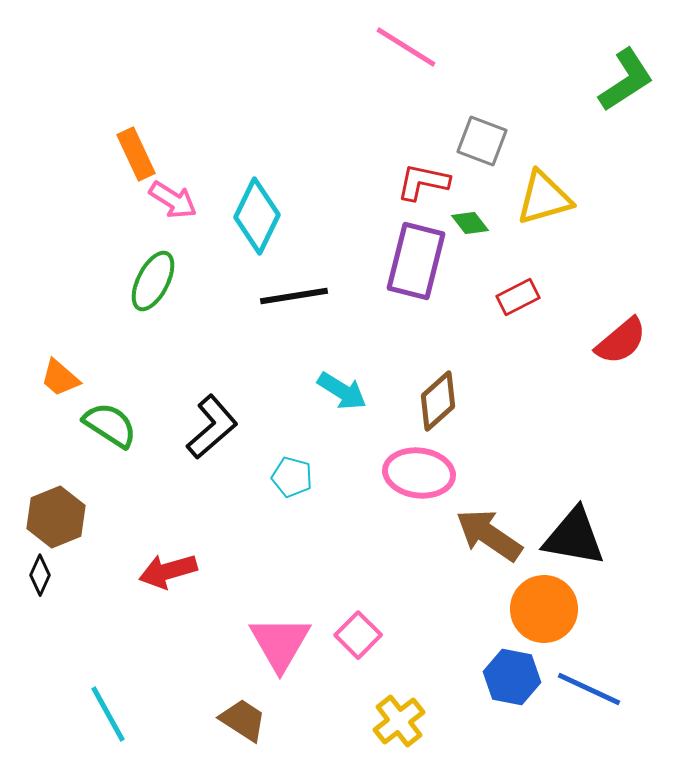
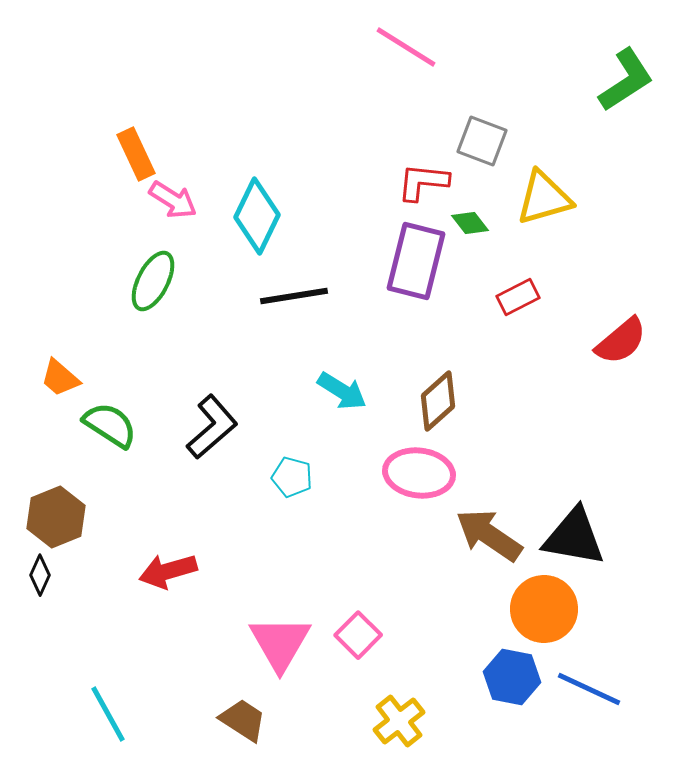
red L-shape: rotated 6 degrees counterclockwise
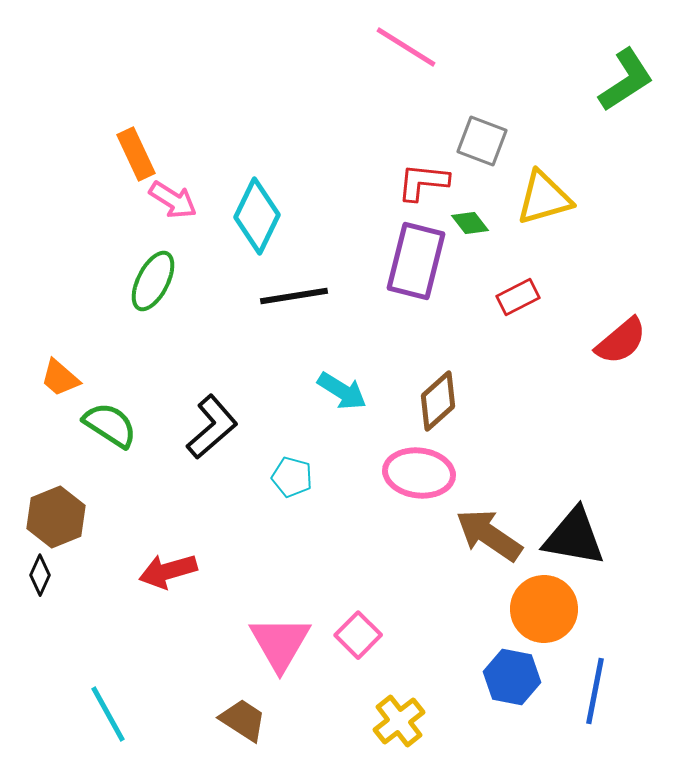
blue line: moved 6 px right, 2 px down; rotated 76 degrees clockwise
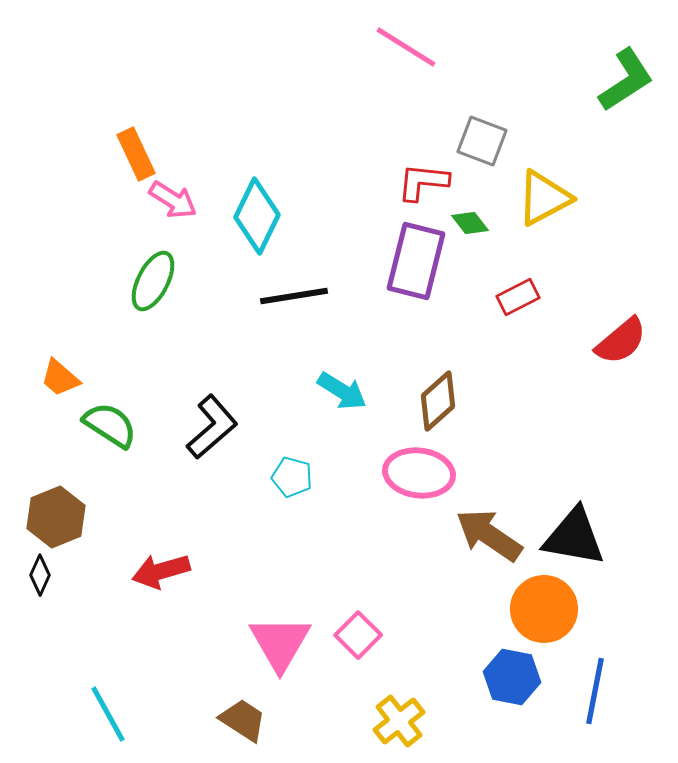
yellow triangle: rotated 12 degrees counterclockwise
red arrow: moved 7 px left
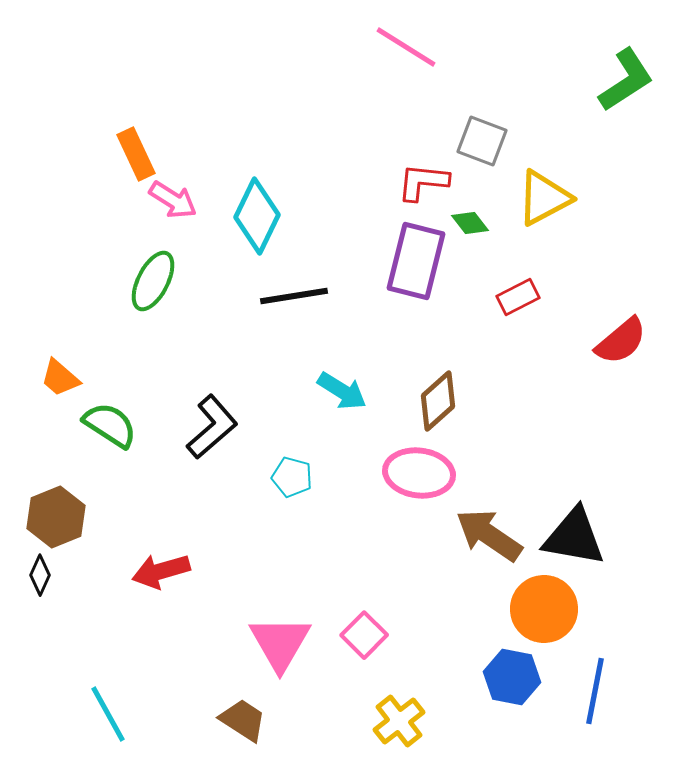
pink square: moved 6 px right
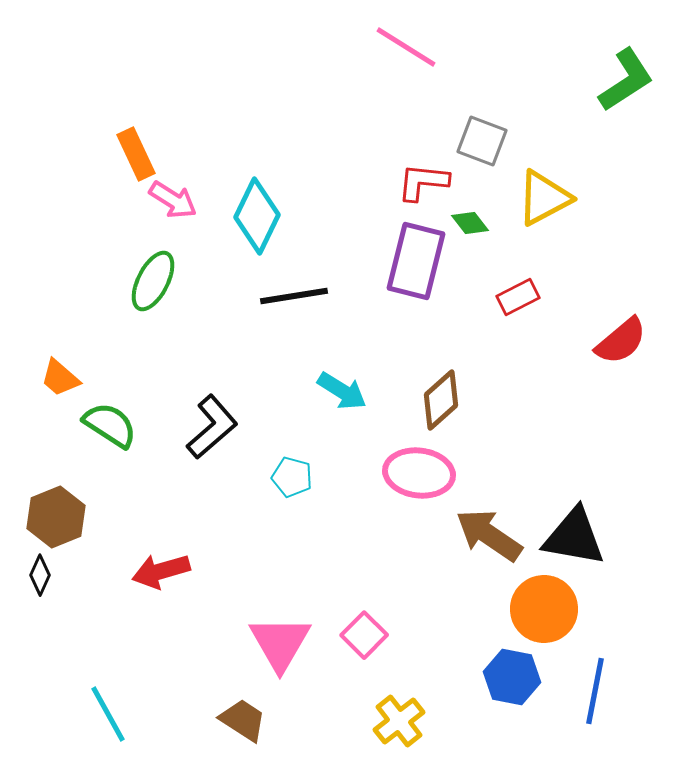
brown diamond: moved 3 px right, 1 px up
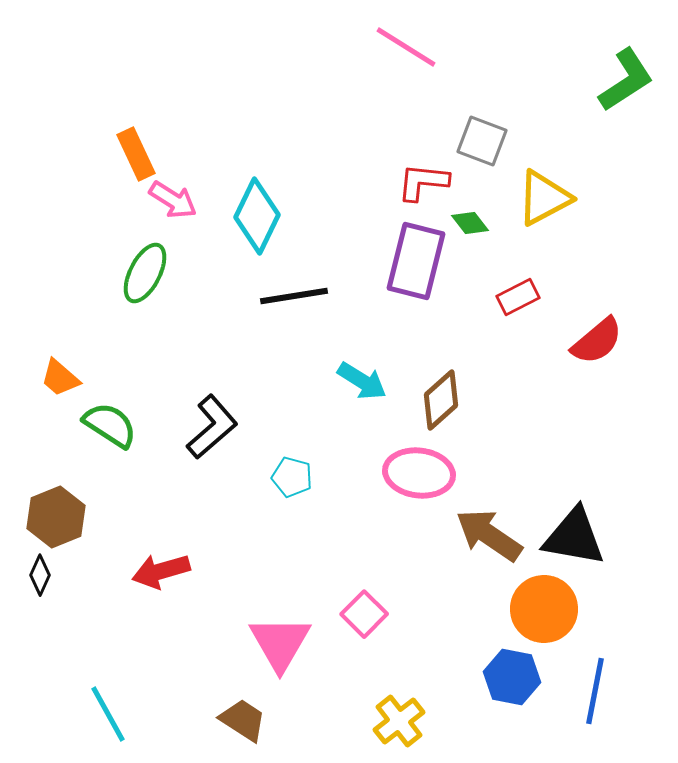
green ellipse: moved 8 px left, 8 px up
red semicircle: moved 24 px left
cyan arrow: moved 20 px right, 10 px up
pink square: moved 21 px up
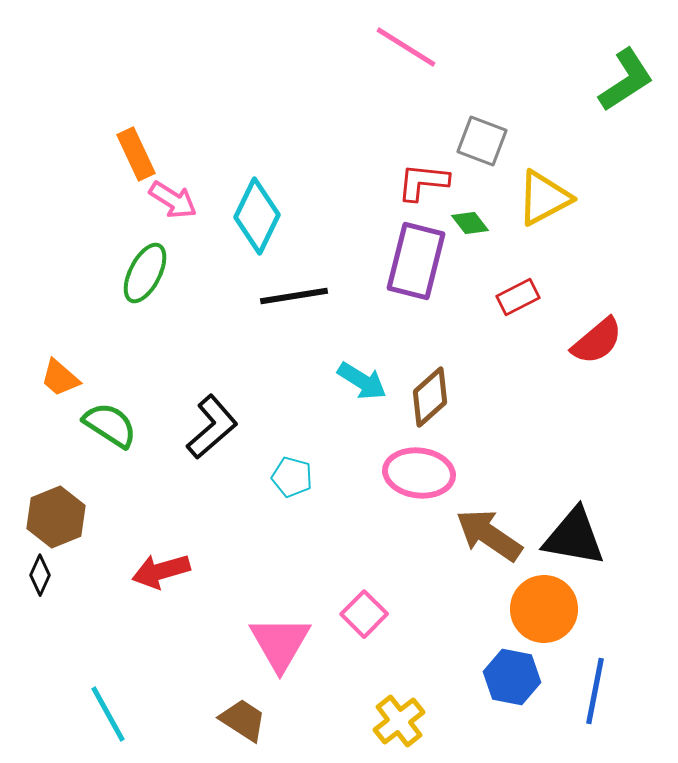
brown diamond: moved 11 px left, 3 px up
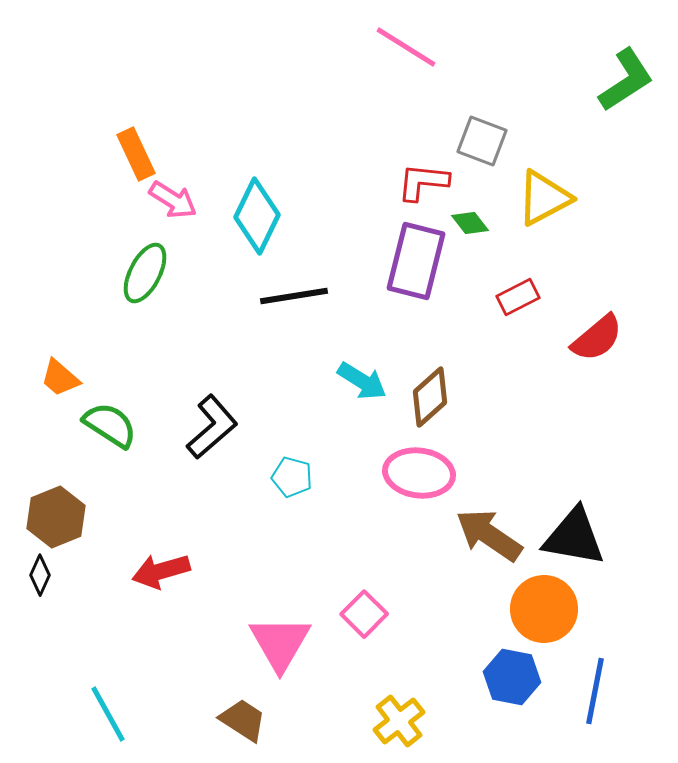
red semicircle: moved 3 px up
